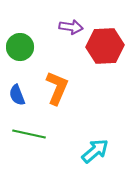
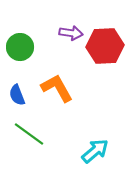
purple arrow: moved 6 px down
orange L-shape: rotated 52 degrees counterclockwise
green line: rotated 24 degrees clockwise
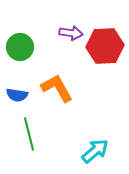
blue semicircle: rotated 60 degrees counterclockwise
green line: rotated 40 degrees clockwise
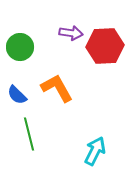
blue semicircle: rotated 35 degrees clockwise
cyan arrow: rotated 24 degrees counterclockwise
